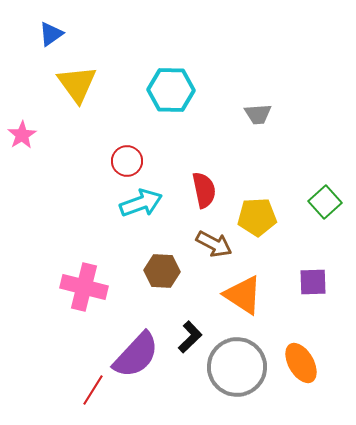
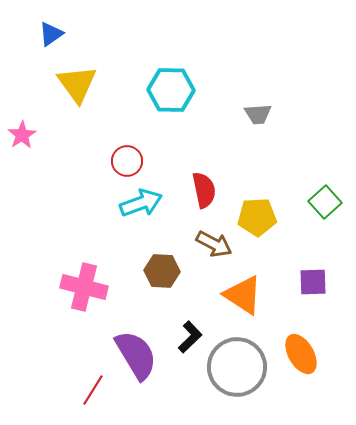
purple semicircle: rotated 74 degrees counterclockwise
orange ellipse: moved 9 px up
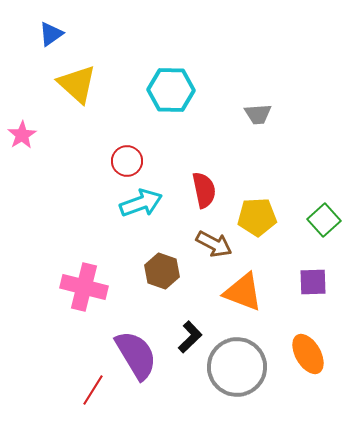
yellow triangle: rotated 12 degrees counterclockwise
green square: moved 1 px left, 18 px down
brown hexagon: rotated 16 degrees clockwise
orange triangle: moved 3 px up; rotated 12 degrees counterclockwise
orange ellipse: moved 7 px right
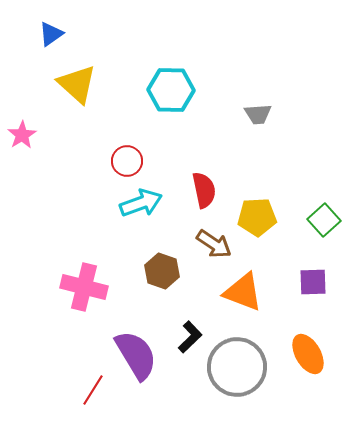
brown arrow: rotated 6 degrees clockwise
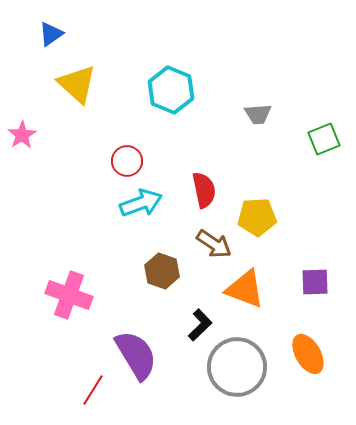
cyan hexagon: rotated 21 degrees clockwise
green square: moved 81 px up; rotated 20 degrees clockwise
purple square: moved 2 px right
pink cross: moved 15 px left, 8 px down; rotated 6 degrees clockwise
orange triangle: moved 2 px right, 3 px up
black L-shape: moved 10 px right, 12 px up
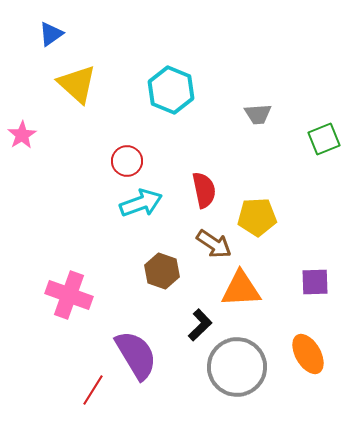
orange triangle: moved 4 px left; rotated 24 degrees counterclockwise
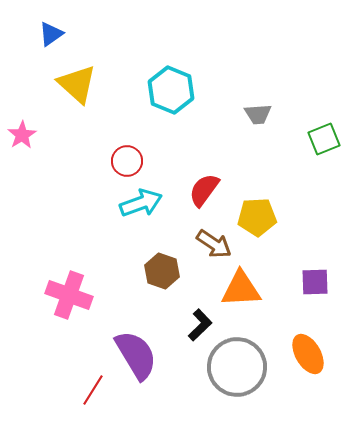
red semicircle: rotated 132 degrees counterclockwise
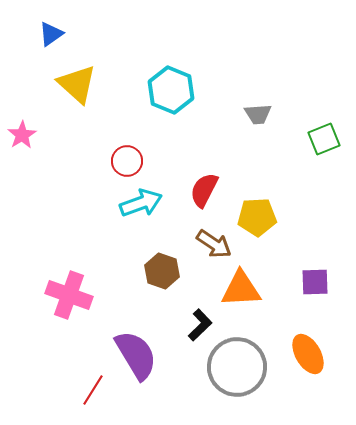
red semicircle: rotated 9 degrees counterclockwise
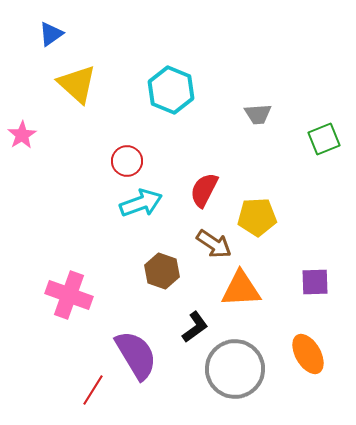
black L-shape: moved 5 px left, 2 px down; rotated 8 degrees clockwise
gray circle: moved 2 px left, 2 px down
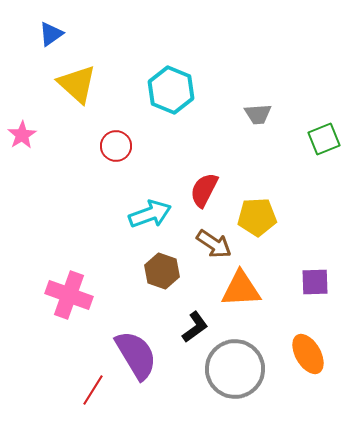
red circle: moved 11 px left, 15 px up
cyan arrow: moved 9 px right, 11 px down
